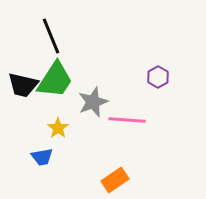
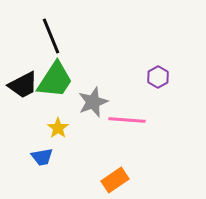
black trapezoid: rotated 40 degrees counterclockwise
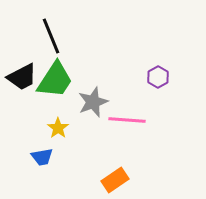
black trapezoid: moved 1 px left, 8 px up
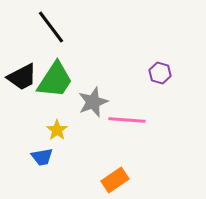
black line: moved 9 px up; rotated 15 degrees counterclockwise
purple hexagon: moved 2 px right, 4 px up; rotated 15 degrees counterclockwise
yellow star: moved 1 px left, 2 px down
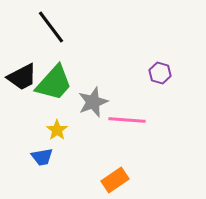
green trapezoid: moved 1 px left, 3 px down; rotated 9 degrees clockwise
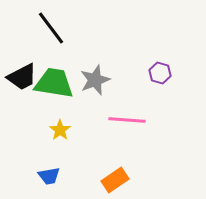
black line: moved 1 px down
green trapezoid: rotated 123 degrees counterclockwise
gray star: moved 2 px right, 22 px up
yellow star: moved 3 px right
blue trapezoid: moved 7 px right, 19 px down
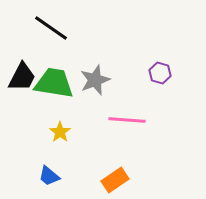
black line: rotated 18 degrees counterclockwise
black trapezoid: rotated 36 degrees counterclockwise
yellow star: moved 2 px down
blue trapezoid: rotated 50 degrees clockwise
